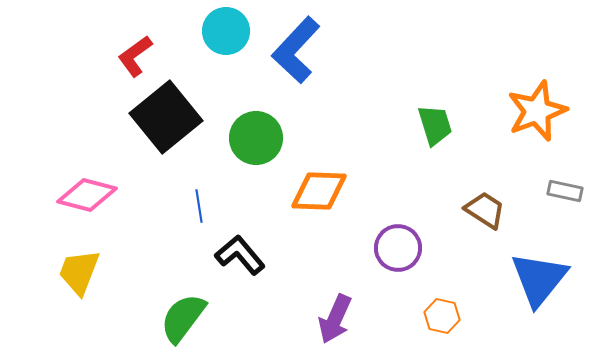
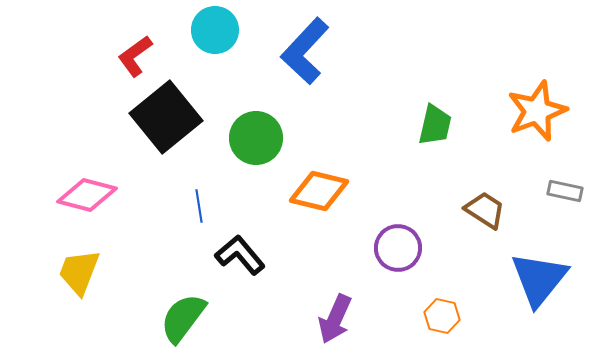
cyan circle: moved 11 px left, 1 px up
blue L-shape: moved 9 px right, 1 px down
green trapezoid: rotated 30 degrees clockwise
orange diamond: rotated 12 degrees clockwise
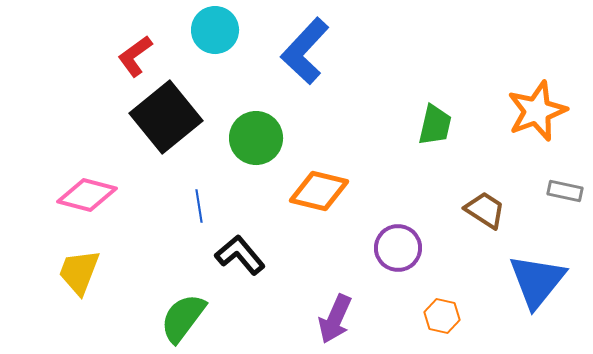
blue triangle: moved 2 px left, 2 px down
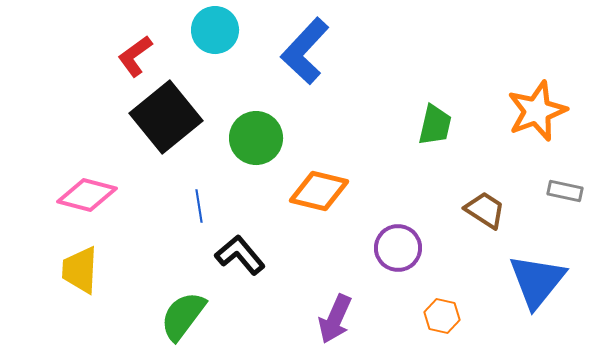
yellow trapezoid: moved 1 px right, 2 px up; rotated 18 degrees counterclockwise
green semicircle: moved 2 px up
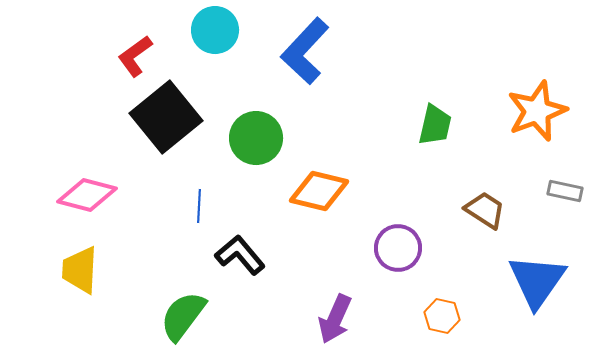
blue line: rotated 12 degrees clockwise
blue triangle: rotated 4 degrees counterclockwise
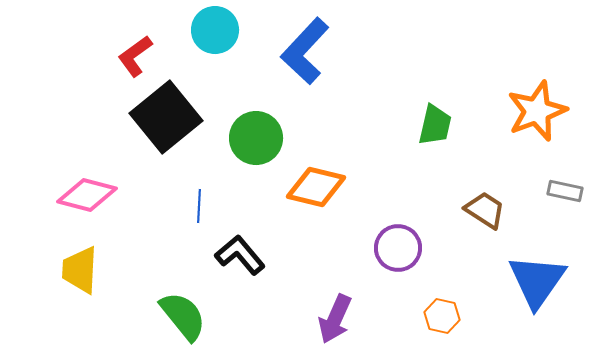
orange diamond: moved 3 px left, 4 px up
green semicircle: rotated 104 degrees clockwise
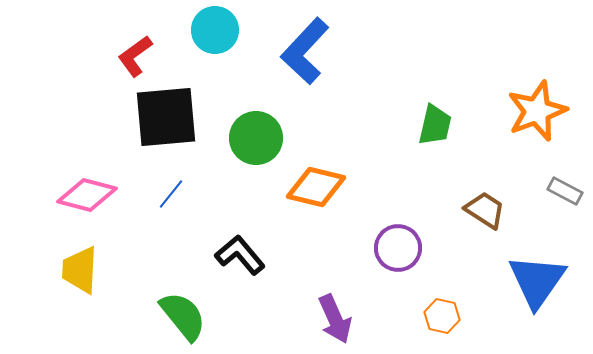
black square: rotated 34 degrees clockwise
gray rectangle: rotated 16 degrees clockwise
blue line: moved 28 px left, 12 px up; rotated 36 degrees clockwise
purple arrow: rotated 48 degrees counterclockwise
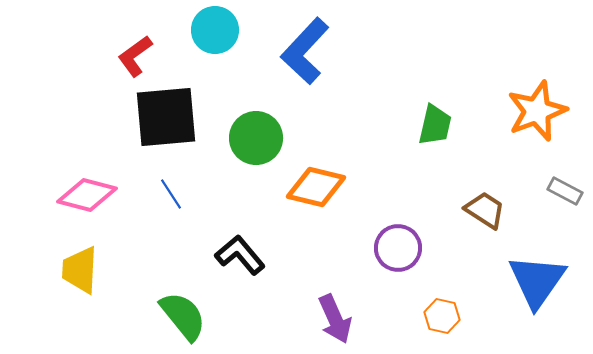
blue line: rotated 72 degrees counterclockwise
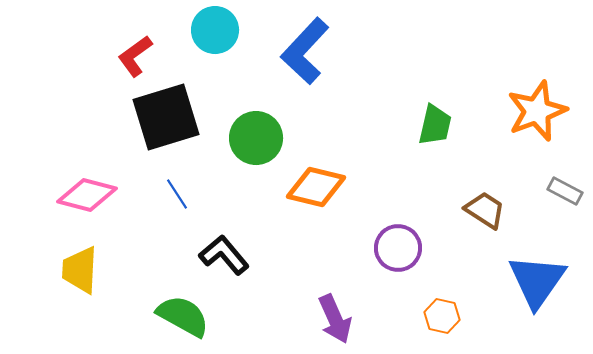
black square: rotated 12 degrees counterclockwise
blue line: moved 6 px right
black L-shape: moved 16 px left
green semicircle: rotated 22 degrees counterclockwise
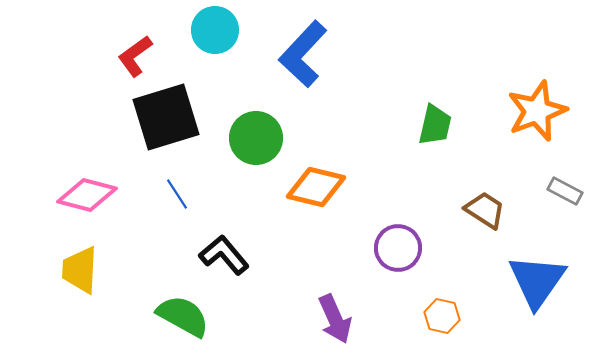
blue L-shape: moved 2 px left, 3 px down
